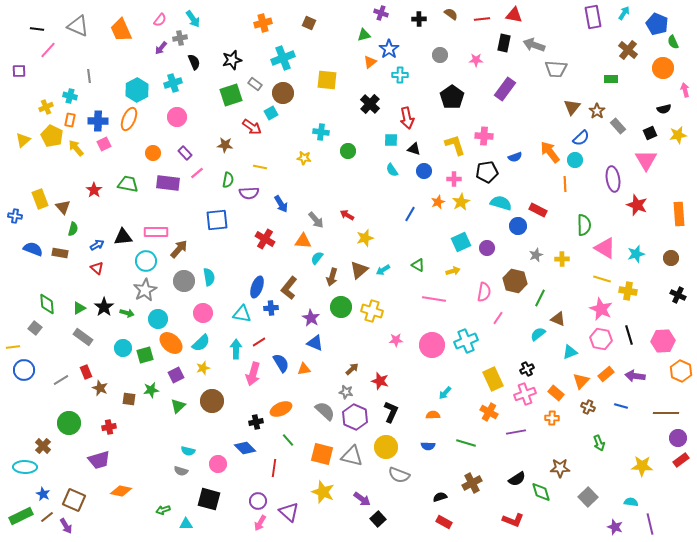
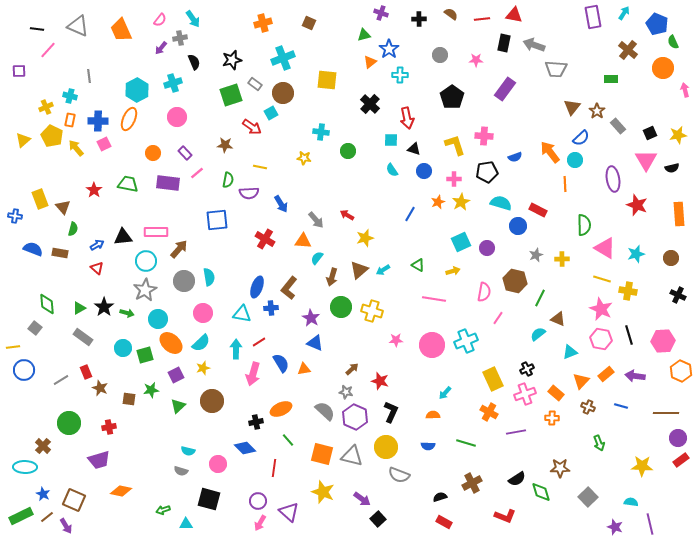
black semicircle at (664, 109): moved 8 px right, 59 px down
red L-shape at (513, 520): moved 8 px left, 4 px up
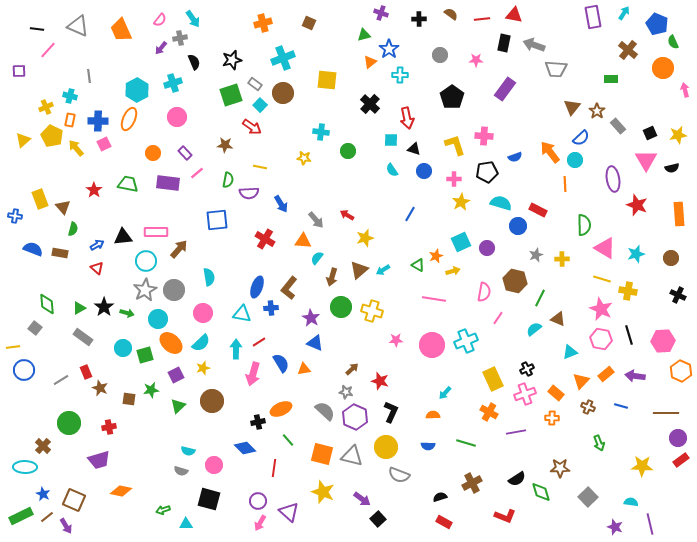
cyan square at (271, 113): moved 11 px left, 8 px up; rotated 16 degrees counterclockwise
orange star at (438, 202): moved 2 px left, 54 px down
gray circle at (184, 281): moved 10 px left, 9 px down
cyan semicircle at (538, 334): moved 4 px left, 5 px up
black cross at (256, 422): moved 2 px right
pink circle at (218, 464): moved 4 px left, 1 px down
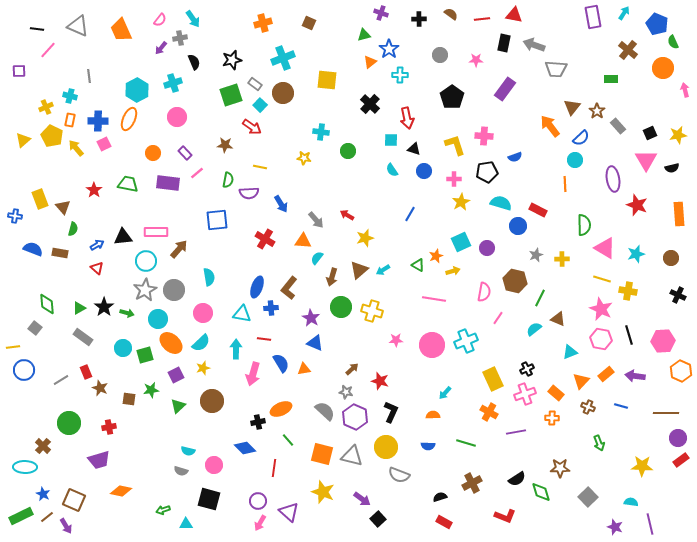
orange arrow at (550, 152): moved 26 px up
red line at (259, 342): moved 5 px right, 3 px up; rotated 40 degrees clockwise
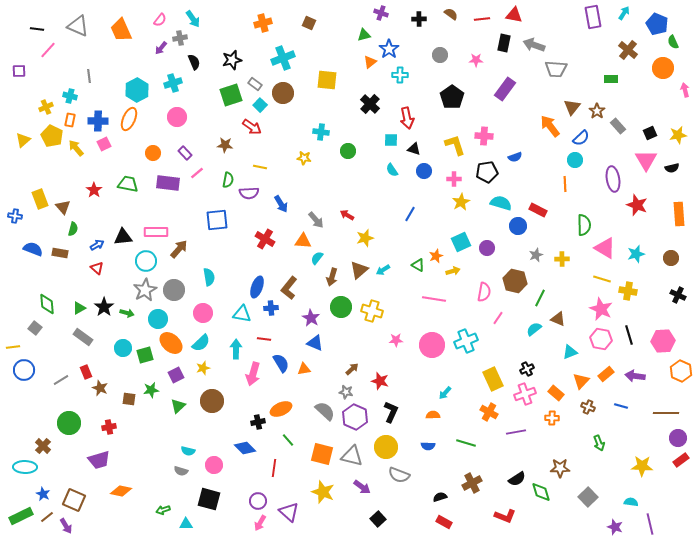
purple arrow at (362, 499): moved 12 px up
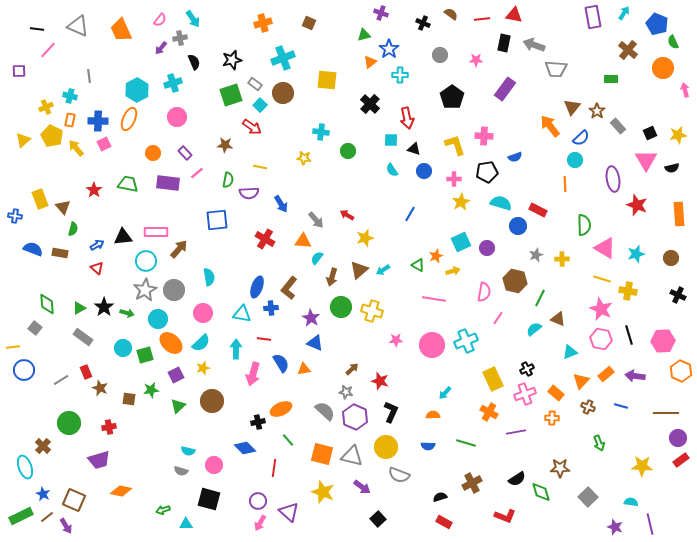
black cross at (419, 19): moved 4 px right, 4 px down; rotated 24 degrees clockwise
cyan ellipse at (25, 467): rotated 70 degrees clockwise
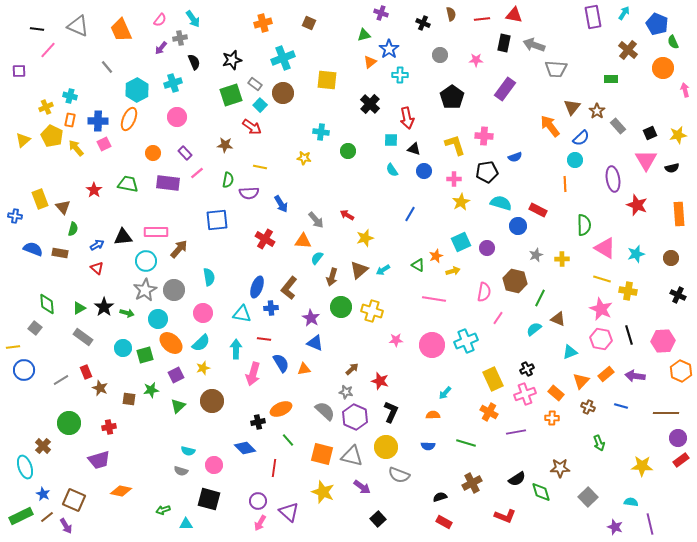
brown semicircle at (451, 14): rotated 40 degrees clockwise
gray line at (89, 76): moved 18 px right, 9 px up; rotated 32 degrees counterclockwise
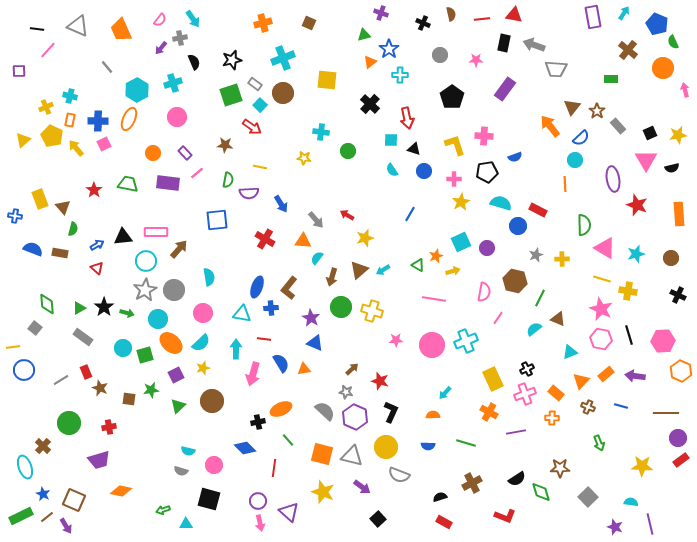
pink arrow at (260, 523): rotated 42 degrees counterclockwise
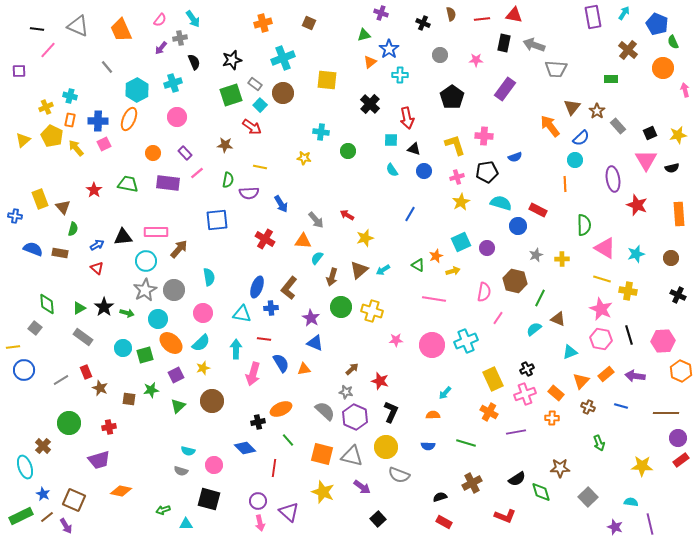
pink cross at (454, 179): moved 3 px right, 2 px up; rotated 16 degrees counterclockwise
